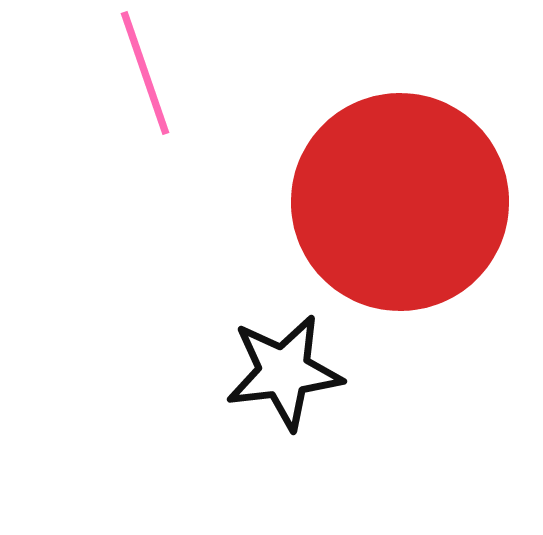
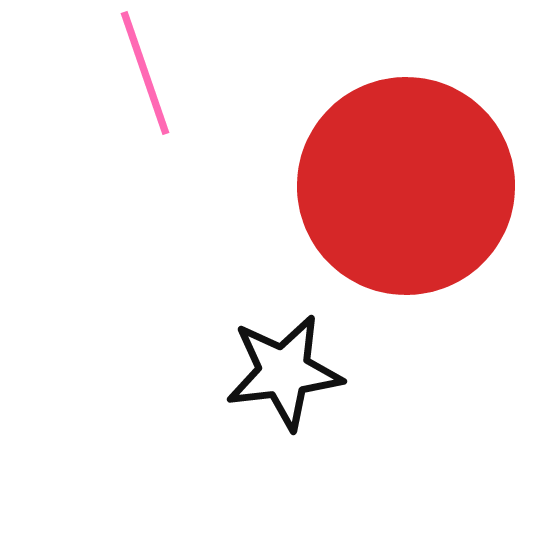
red circle: moved 6 px right, 16 px up
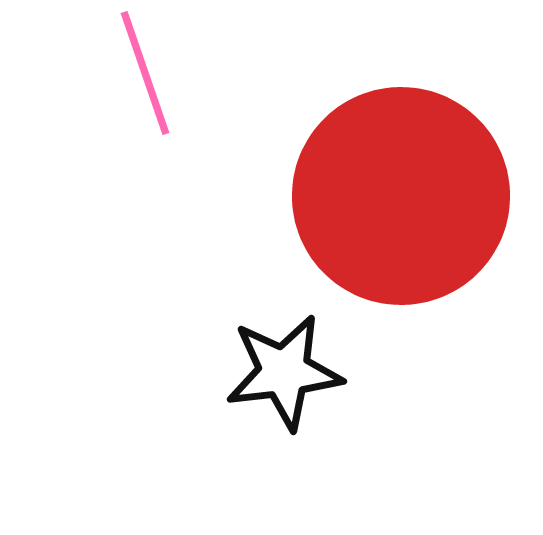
red circle: moved 5 px left, 10 px down
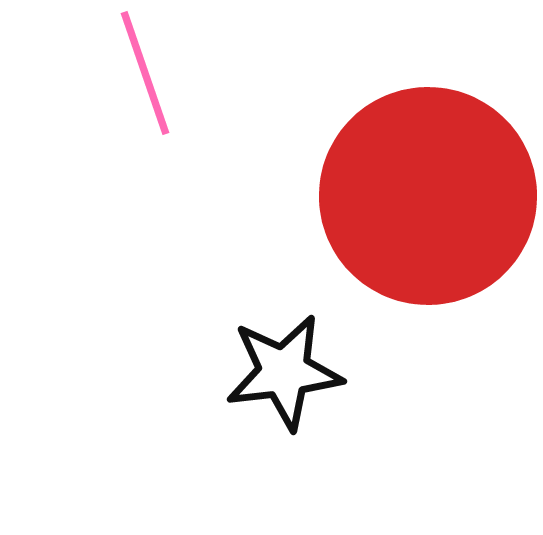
red circle: moved 27 px right
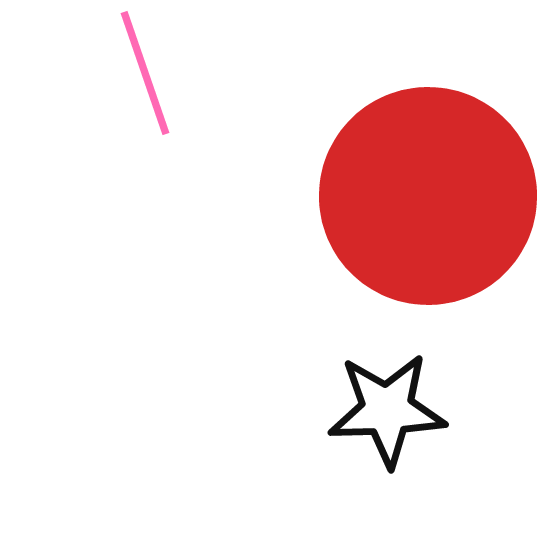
black star: moved 103 px right, 38 px down; rotated 5 degrees clockwise
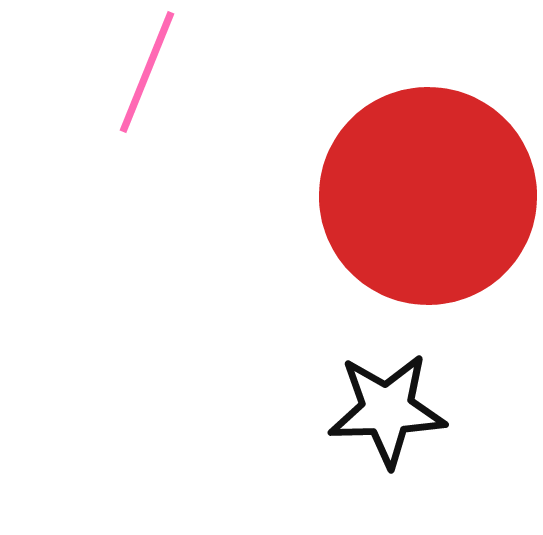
pink line: moved 2 px right, 1 px up; rotated 41 degrees clockwise
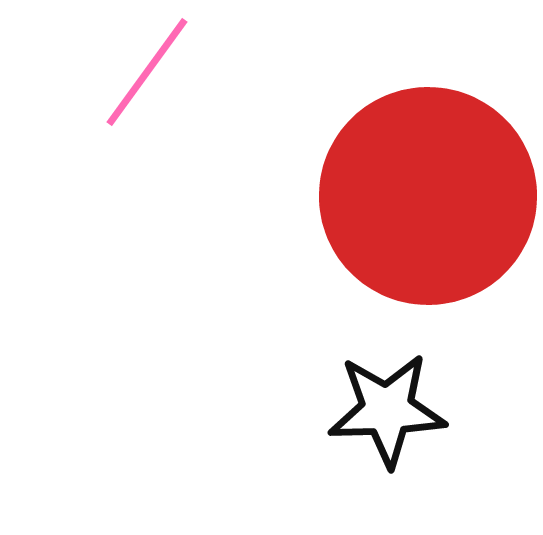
pink line: rotated 14 degrees clockwise
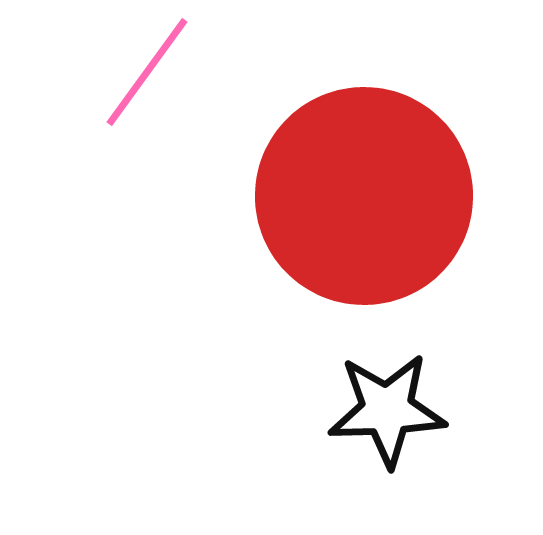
red circle: moved 64 px left
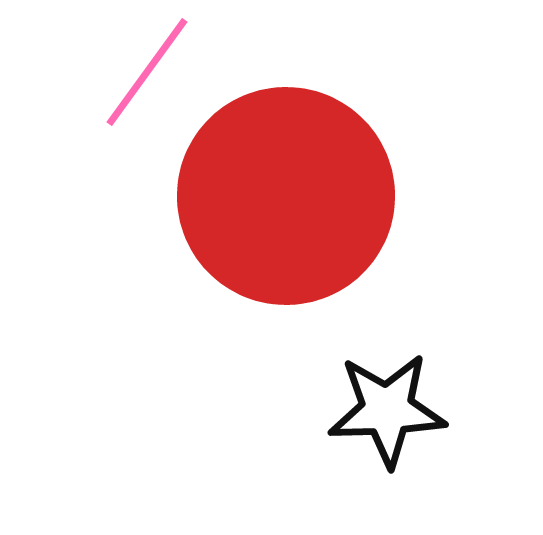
red circle: moved 78 px left
